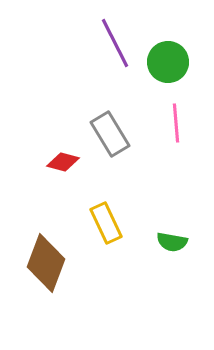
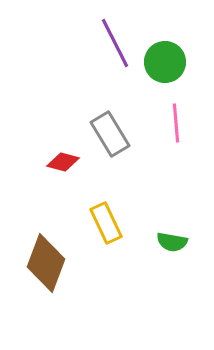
green circle: moved 3 px left
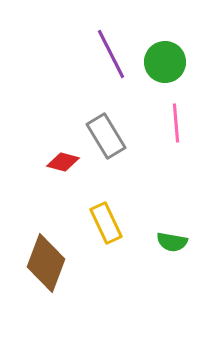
purple line: moved 4 px left, 11 px down
gray rectangle: moved 4 px left, 2 px down
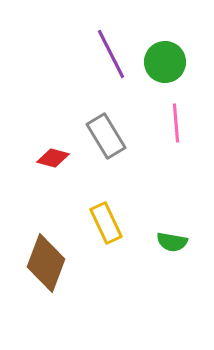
red diamond: moved 10 px left, 4 px up
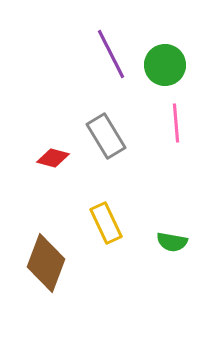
green circle: moved 3 px down
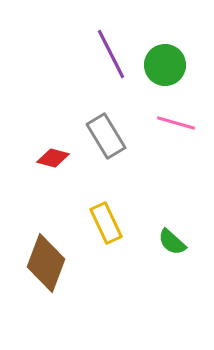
pink line: rotated 69 degrees counterclockwise
green semicircle: rotated 32 degrees clockwise
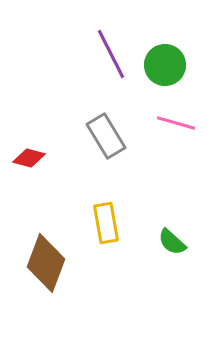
red diamond: moved 24 px left
yellow rectangle: rotated 15 degrees clockwise
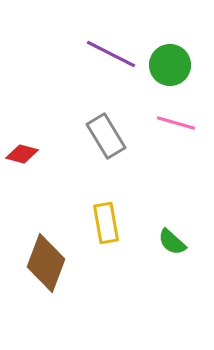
purple line: rotated 36 degrees counterclockwise
green circle: moved 5 px right
red diamond: moved 7 px left, 4 px up
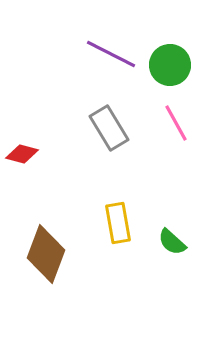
pink line: rotated 45 degrees clockwise
gray rectangle: moved 3 px right, 8 px up
yellow rectangle: moved 12 px right
brown diamond: moved 9 px up
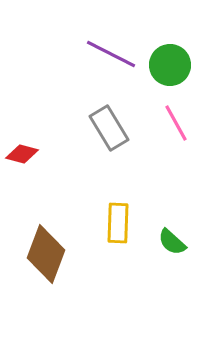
yellow rectangle: rotated 12 degrees clockwise
